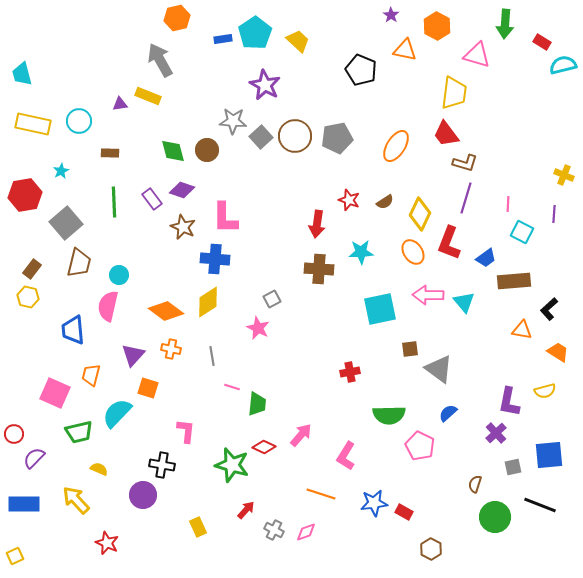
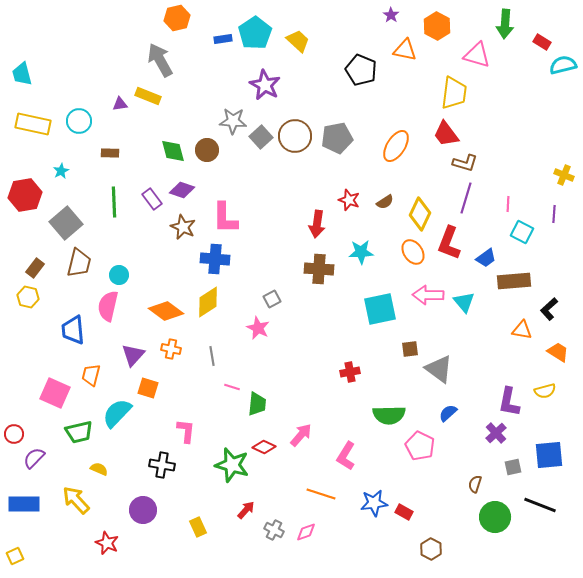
brown rectangle at (32, 269): moved 3 px right, 1 px up
purple circle at (143, 495): moved 15 px down
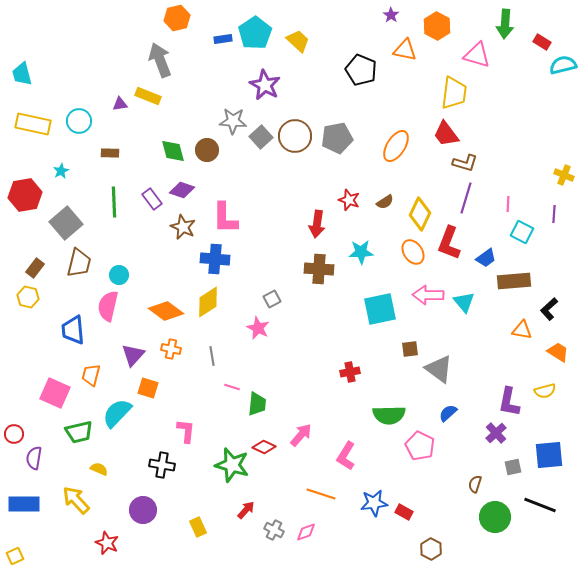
gray arrow at (160, 60): rotated 8 degrees clockwise
purple semicircle at (34, 458): rotated 35 degrees counterclockwise
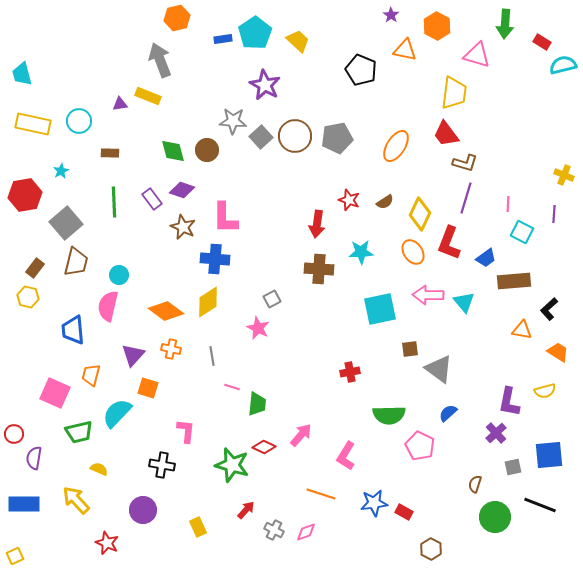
brown trapezoid at (79, 263): moved 3 px left, 1 px up
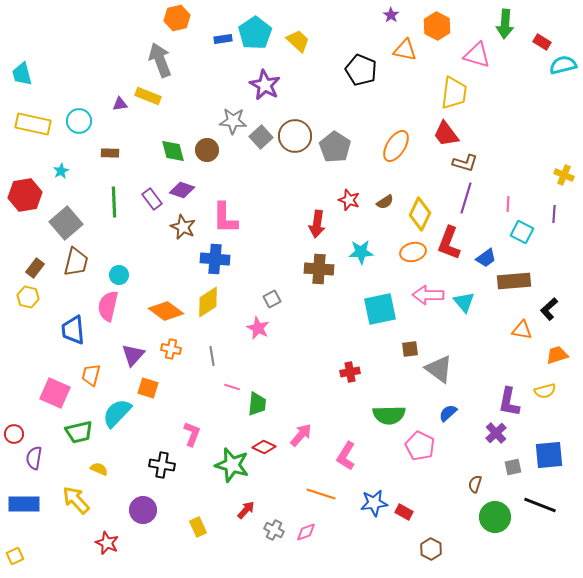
gray pentagon at (337, 138): moved 2 px left, 9 px down; rotated 28 degrees counterclockwise
orange ellipse at (413, 252): rotated 70 degrees counterclockwise
orange trapezoid at (558, 352): moved 1 px left, 3 px down; rotated 50 degrees counterclockwise
pink L-shape at (186, 431): moved 6 px right, 3 px down; rotated 15 degrees clockwise
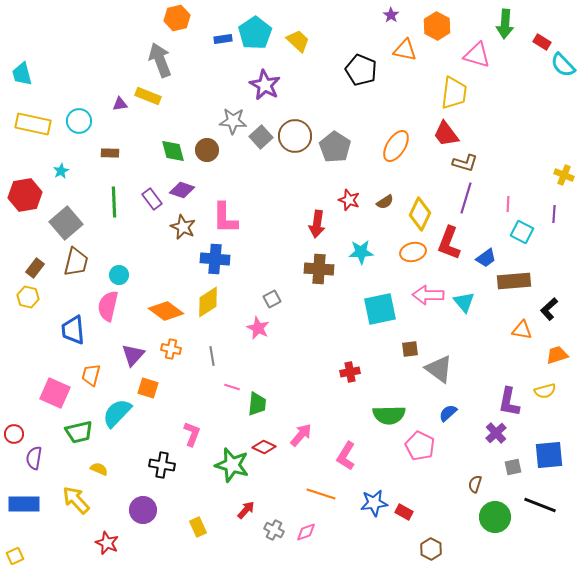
cyan semicircle at (563, 65): rotated 120 degrees counterclockwise
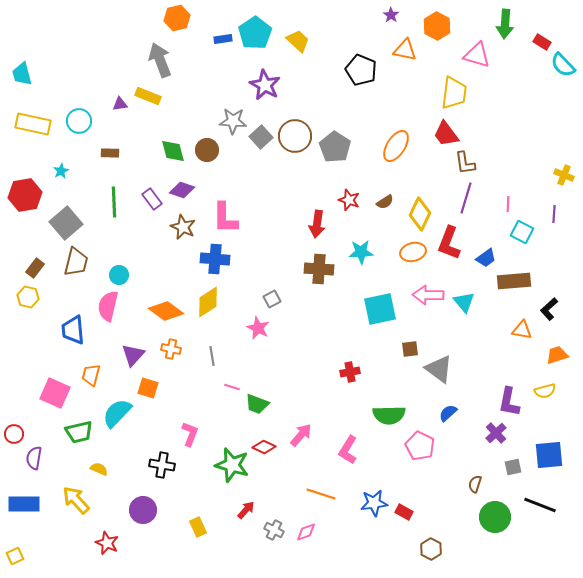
brown L-shape at (465, 163): rotated 65 degrees clockwise
green trapezoid at (257, 404): rotated 105 degrees clockwise
pink L-shape at (192, 434): moved 2 px left
pink L-shape at (346, 456): moved 2 px right, 6 px up
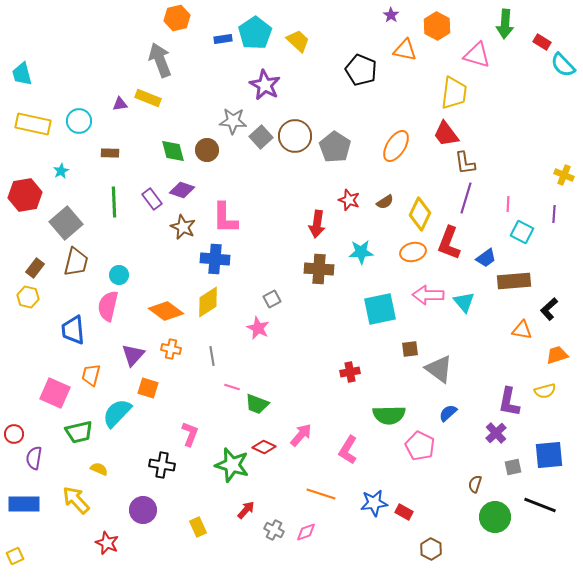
yellow rectangle at (148, 96): moved 2 px down
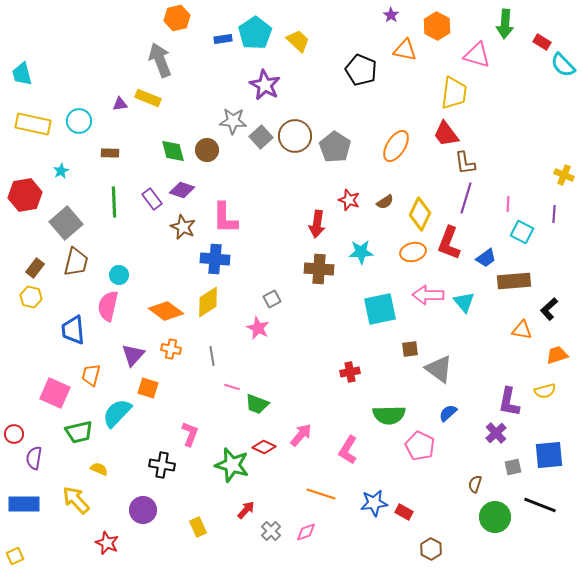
yellow hexagon at (28, 297): moved 3 px right
gray cross at (274, 530): moved 3 px left, 1 px down; rotated 18 degrees clockwise
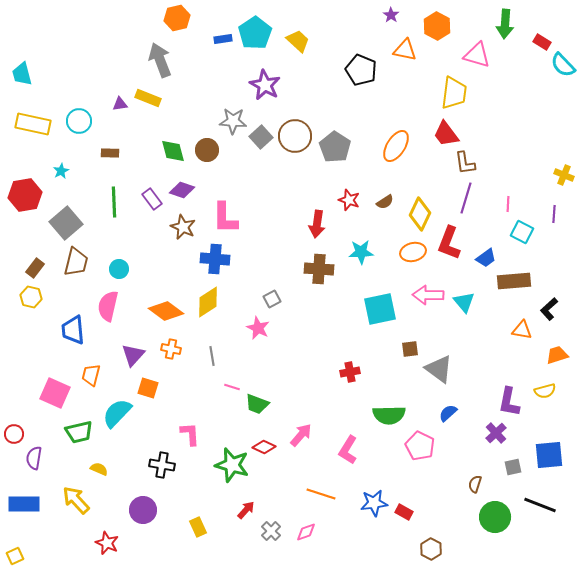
cyan circle at (119, 275): moved 6 px up
pink L-shape at (190, 434): rotated 25 degrees counterclockwise
